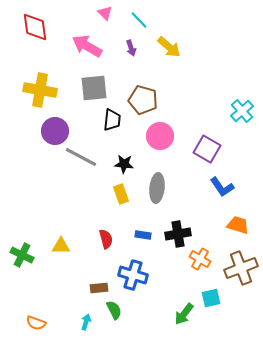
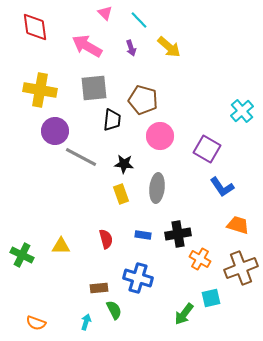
blue cross: moved 5 px right, 3 px down
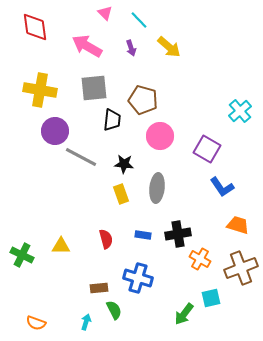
cyan cross: moved 2 px left
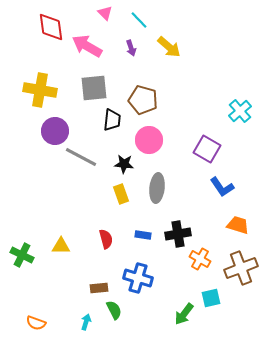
red diamond: moved 16 px right
pink circle: moved 11 px left, 4 px down
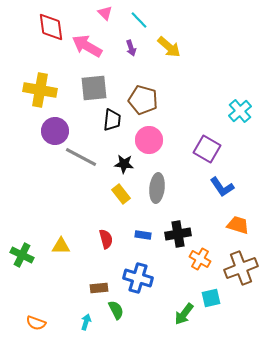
yellow rectangle: rotated 18 degrees counterclockwise
green semicircle: moved 2 px right
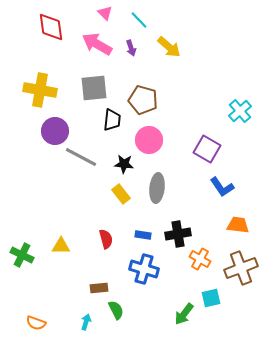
pink arrow: moved 10 px right, 2 px up
orange trapezoid: rotated 10 degrees counterclockwise
blue cross: moved 6 px right, 9 px up
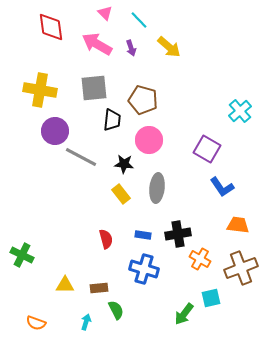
yellow triangle: moved 4 px right, 39 px down
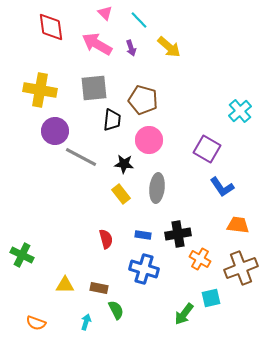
brown rectangle: rotated 18 degrees clockwise
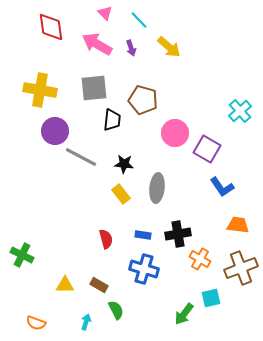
pink circle: moved 26 px right, 7 px up
brown rectangle: moved 3 px up; rotated 18 degrees clockwise
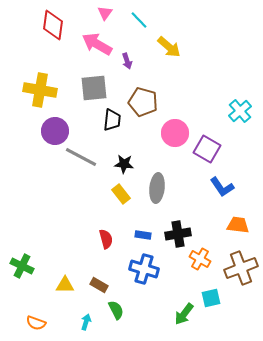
pink triangle: rotated 21 degrees clockwise
red diamond: moved 2 px right, 2 px up; rotated 16 degrees clockwise
purple arrow: moved 4 px left, 13 px down
brown pentagon: moved 2 px down
green cross: moved 11 px down
